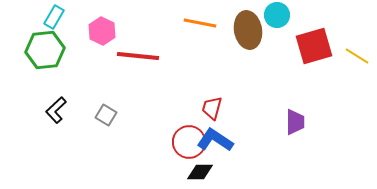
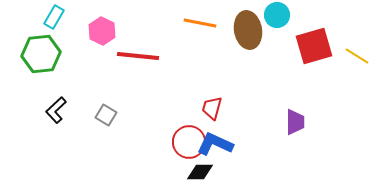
green hexagon: moved 4 px left, 4 px down
blue L-shape: moved 4 px down; rotated 9 degrees counterclockwise
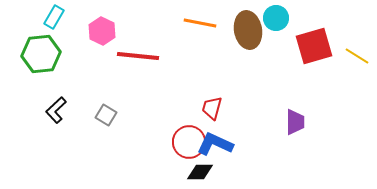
cyan circle: moved 1 px left, 3 px down
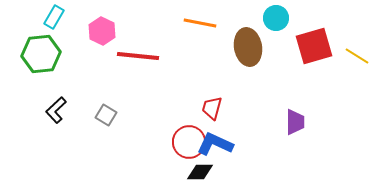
brown ellipse: moved 17 px down
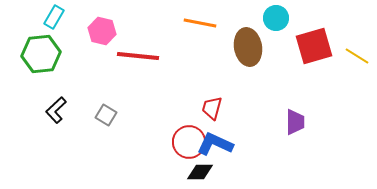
pink hexagon: rotated 12 degrees counterclockwise
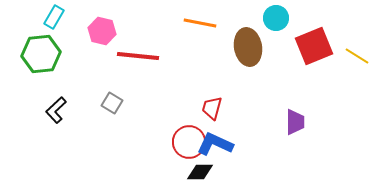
red square: rotated 6 degrees counterclockwise
gray square: moved 6 px right, 12 px up
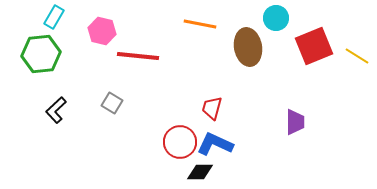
orange line: moved 1 px down
red circle: moved 9 px left
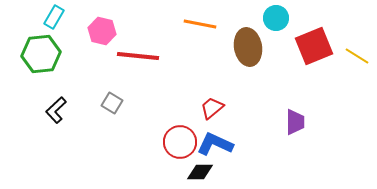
red trapezoid: rotated 35 degrees clockwise
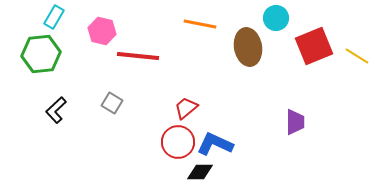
red trapezoid: moved 26 px left
red circle: moved 2 px left
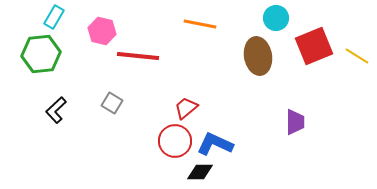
brown ellipse: moved 10 px right, 9 px down
red circle: moved 3 px left, 1 px up
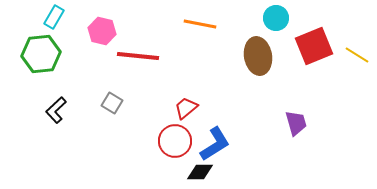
yellow line: moved 1 px up
purple trapezoid: moved 1 px right, 1 px down; rotated 16 degrees counterclockwise
blue L-shape: rotated 123 degrees clockwise
